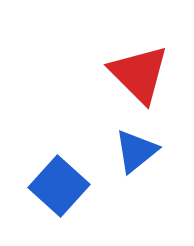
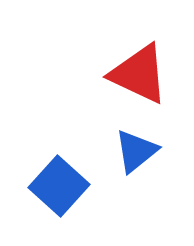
red triangle: rotated 20 degrees counterclockwise
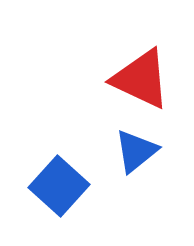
red triangle: moved 2 px right, 5 px down
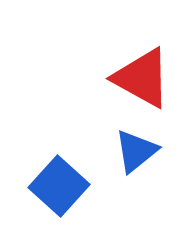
red triangle: moved 1 px right, 1 px up; rotated 4 degrees clockwise
